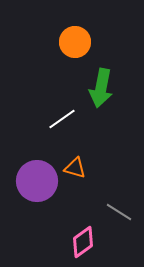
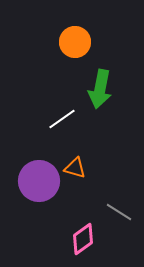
green arrow: moved 1 px left, 1 px down
purple circle: moved 2 px right
pink diamond: moved 3 px up
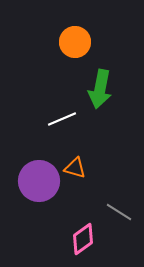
white line: rotated 12 degrees clockwise
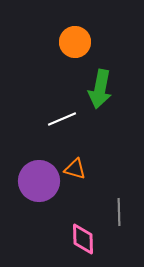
orange triangle: moved 1 px down
gray line: rotated 56 degrees clockwise
pink diamond: rotated 56 degrees counterclockwise
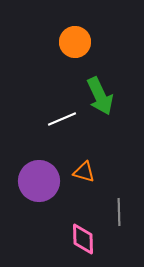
green arrow: moved 7 px down; rotated 36 degrees counterclockwise
orange triangle: moved 9 px right, 3 px down
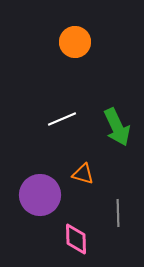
green arrow: moved 17 px right, 31 px down
orange triangle: moved 1 px left, 2 px down
purple circle: moved 1 px right, 14 px down
gray line: moved 1 px left, 1 px down
pink diamond: moved 7 px left
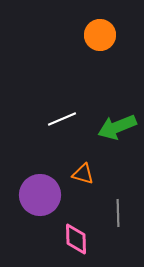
orange circle: moved 25 px right, 7 px up
green arrow: rotated 93 degrees clockwise
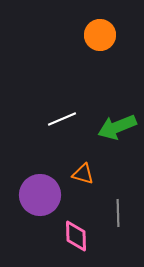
pink diamond: moved 3 px up
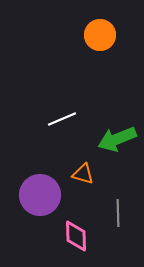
green arrow: moved 12 px down
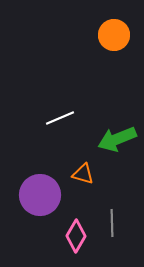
orange circle: moved 14 px right
white line: moved 2 px left, 1 px up
gray line: moved 6 px left, 10 px down
pink diamond: rotated 32 degrees clockwise
